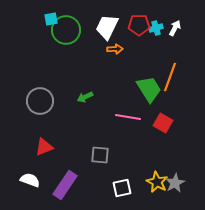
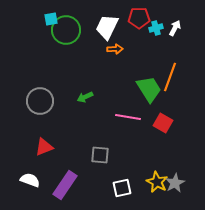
red pentagon: moved 7 px up
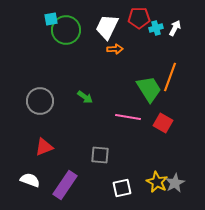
green arrow: rotated 119 degrees counterclockwise
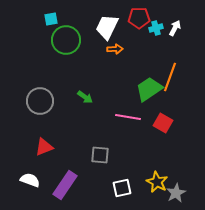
green circle: moved 10 px down
green trapezoid: rotated 92 degrees counterclockwise
gray star: moved 1 px right, 10 px down
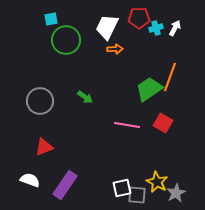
pink line: moved 1 px left, 8 px down
gray square: moved 37 px right, 40 px down
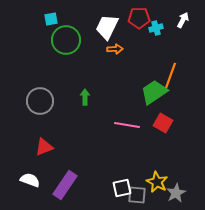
white arrow: moved 8 px right, 8 px up
green trapezoid: moved 5 px right, 3 px down
green arrow: rotated 126 degrees counterclockwise
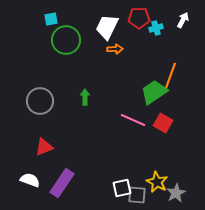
pink line: moved 6 px right, 5 px up; rotated 15 degrees clockwise
purple rectangle: moved 3 px left, 2 px up
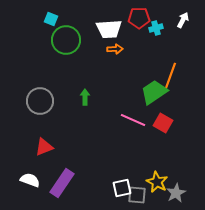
cyan square: rotated 32 degrees clockwise
white trapezoid: moved 2 px right, 2 px down; rotated 120 degrees counterclockwise
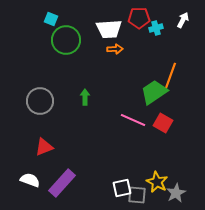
purple rectangle: rotated 8 degrees clockwise
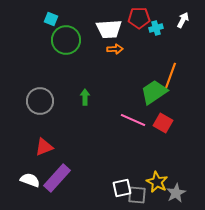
purple rectangle: moved 5 px left, 5 px up
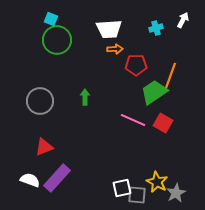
red pentagon: moved 3 px left, 47 px down
green circle: moved 9 px left
